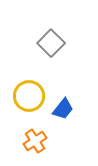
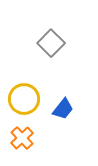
yellow circle: moved 5 px left, 3 px down
orange cross: moved 13 px left, 3 px up; rotated 10 degrees counterclockwise
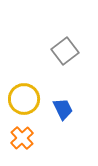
gray square: moved 14 px right, 8 px down; rotated 8 degrees clockwise
blue trapezoid: rotated 65 degrees counterclockwise
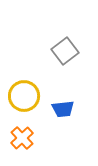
yellow circle: moved 3 px up
blue trapezoid: rotated 110 degrees clockwise
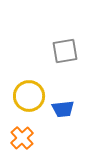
gray square: rotated 28 degrees clockwise
yellow circle: moved 5 px right
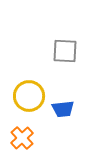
gray square: rotated 12 degrees clockwise
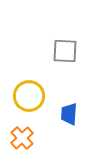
blue trapezoid: moved 6 px right, 5 px down; rotated 100 degrees clockwise
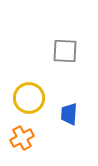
yellow circle: moved 2 px down
orange cross: rotated 15 degrees clockwise
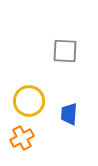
yellow circle: moved 3 px down
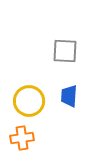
blue trapezoid: moved 18 px up
orange cross: rotated 20 degrees clockwise
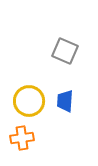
gray square: rotated 20 degrees clockwise
blue trapezoid: moved 4 px left, 5 px down
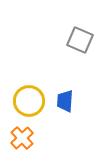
gray square: moved 15 px right, 11 px up
orange cross: rotated 35 degrees counterclockwise
